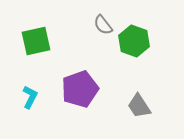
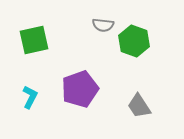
gray semicircle: rotated 45 degrees counterclockwise
green square: moved 2 px left, 1 px up
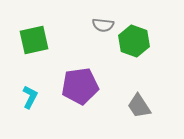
purple pentagon: moved 3 px up; rotated 12 degrees clockwise
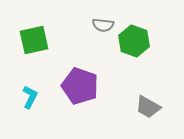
purple pentagon: rotated 27 degrees clockwise
gray trapezoid: moved 9 px right, 1 px down; rotated 28 degrees counterclockwise
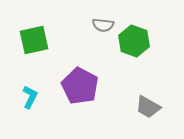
purple pentagon: rotated 9 degrees clockwise
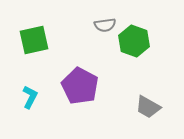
gray semicircle: moved 2 px right; rotated 15 degrees counterclockwise
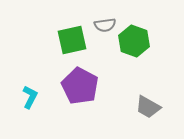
green square: moved 38 px right
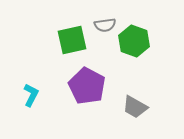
purple pentagon: moved 7 px right
cyan L-shape: moved 1 px right, 2 px up
gray trapezoid: moved 13 px left
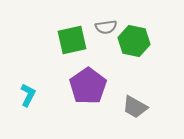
gray semicircle: moved 1 px right, 2 px down
green hexagon: rotated 8 degrees counterclockwise
purple pentagon: moved 1 px right; rotated 9 degrees clockwise
cyan L-shape: moved 3 px left
